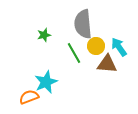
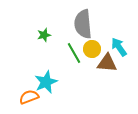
yellow circle: moved 4 px left, 3 px down
brown triangle: moved 1 px up
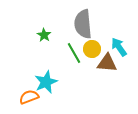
green star: rotated 24 degrees counterclockwise
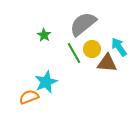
gray semicircle: rotated 56 degrees clockwise
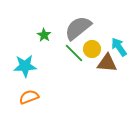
gray semicircle: moved 5 px left, 4 px down
green line: rotated 15 degrees counterclockwise
cyan star: moved 21 px left, 16 px up; rotated 20 degrees clockwise
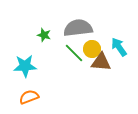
gray semicircle: rotated 32 degrees clockwise
green star: rotated 16 degrees counterclockwise
brown triangle: moved 6 px left, 1 px up
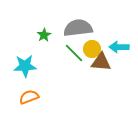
green star: rotated 24 degrees clockwise
cyan arrow: rotated 54 degrees counterclockwise
